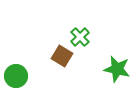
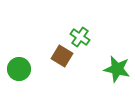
green cross: rotated 12 degrees counterclockwise
green circle: moved 3 px right, 7 px up
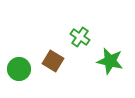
brown square: moved 9 px left, 5 px down
green star: moved 7 px left, 8 px up
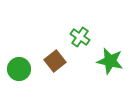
brown square: moved 2 px right; rotated 20 degrees clockwise
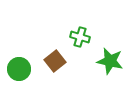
green cross: rotated 18 degrees counterclockwise
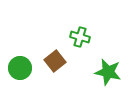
green star: moved 2 px left, 11 px down
green circle: moved 1 px right, 1 px up
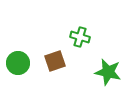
brown square: rotated 20 degrees clockwise
green circle: moved 2 px left, 5 px up
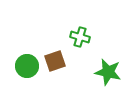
green circle: moved 9 px right, 3 px down
